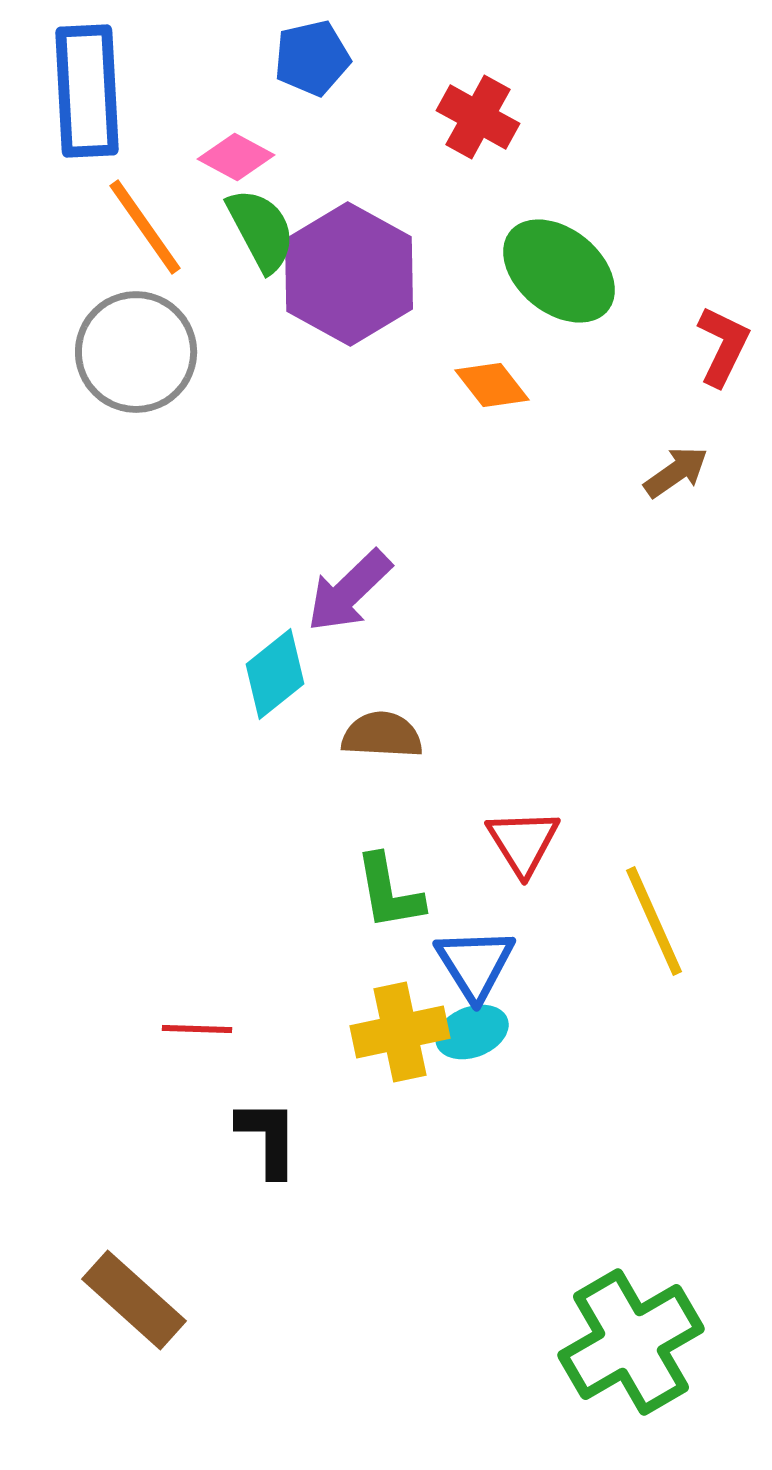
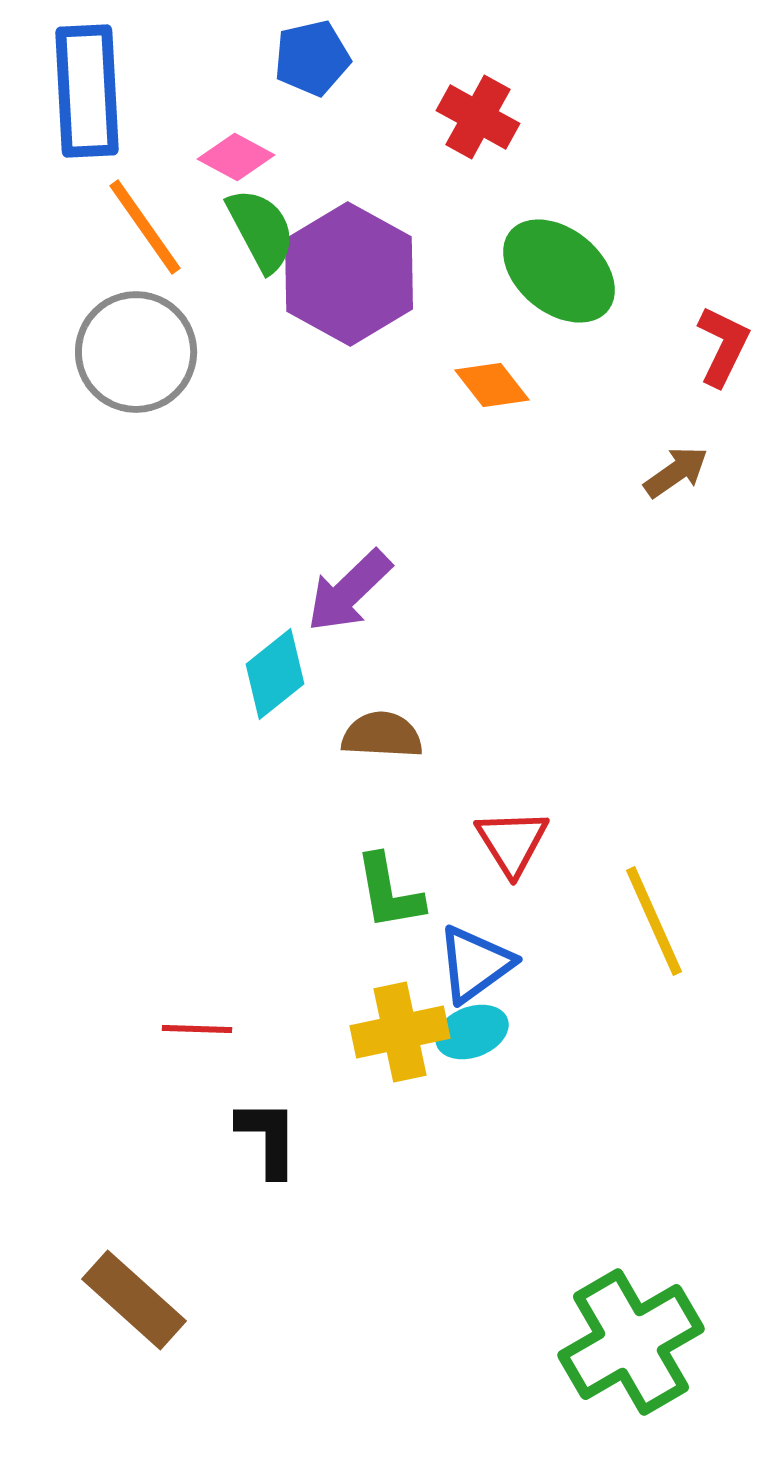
red triangle: moved 11 px left
blue triangle: rotated 26 degrees clockwise
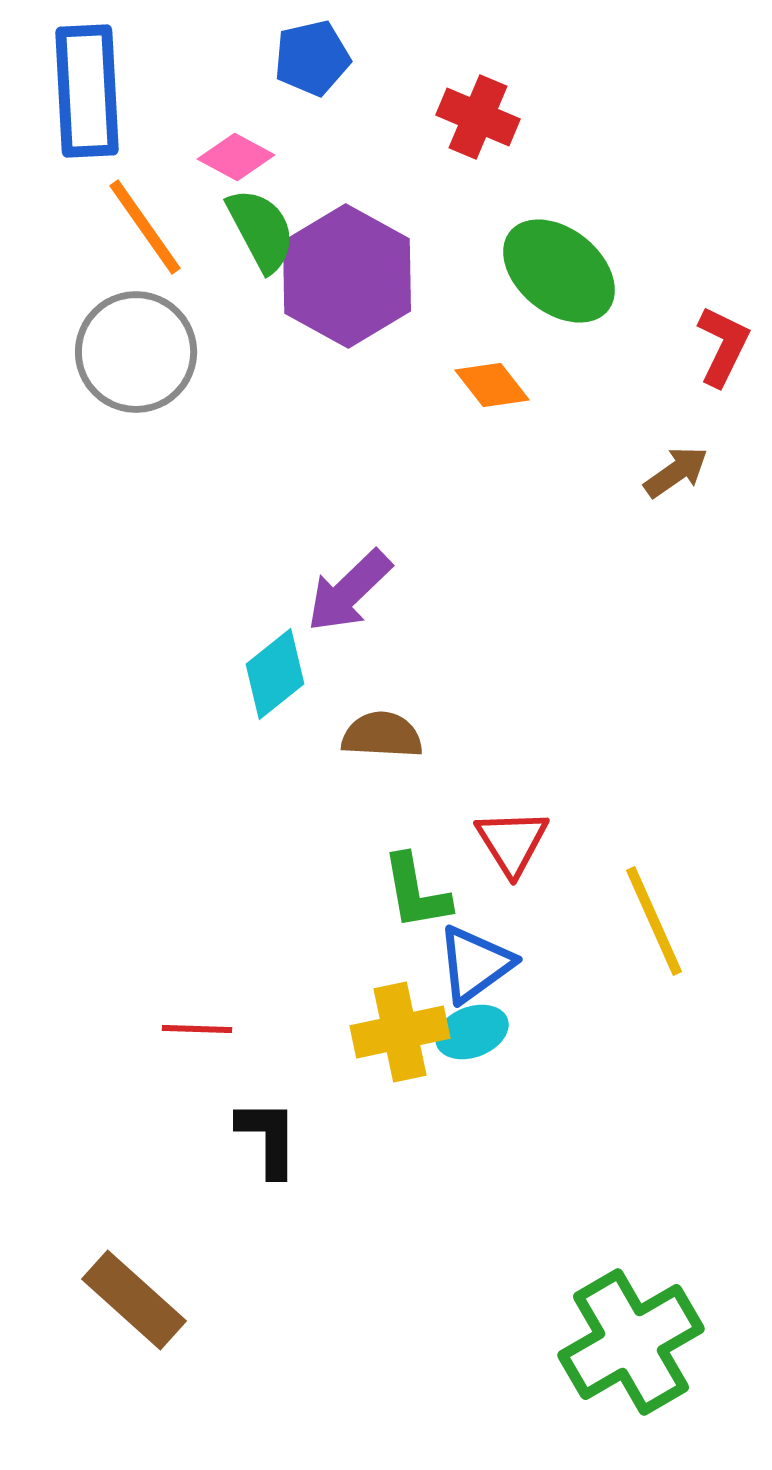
red cross: rotated 6 degrees counterclockwise
purple hexagon: moved 2 px left, 2 px down
green L-shape: moved 27 px right
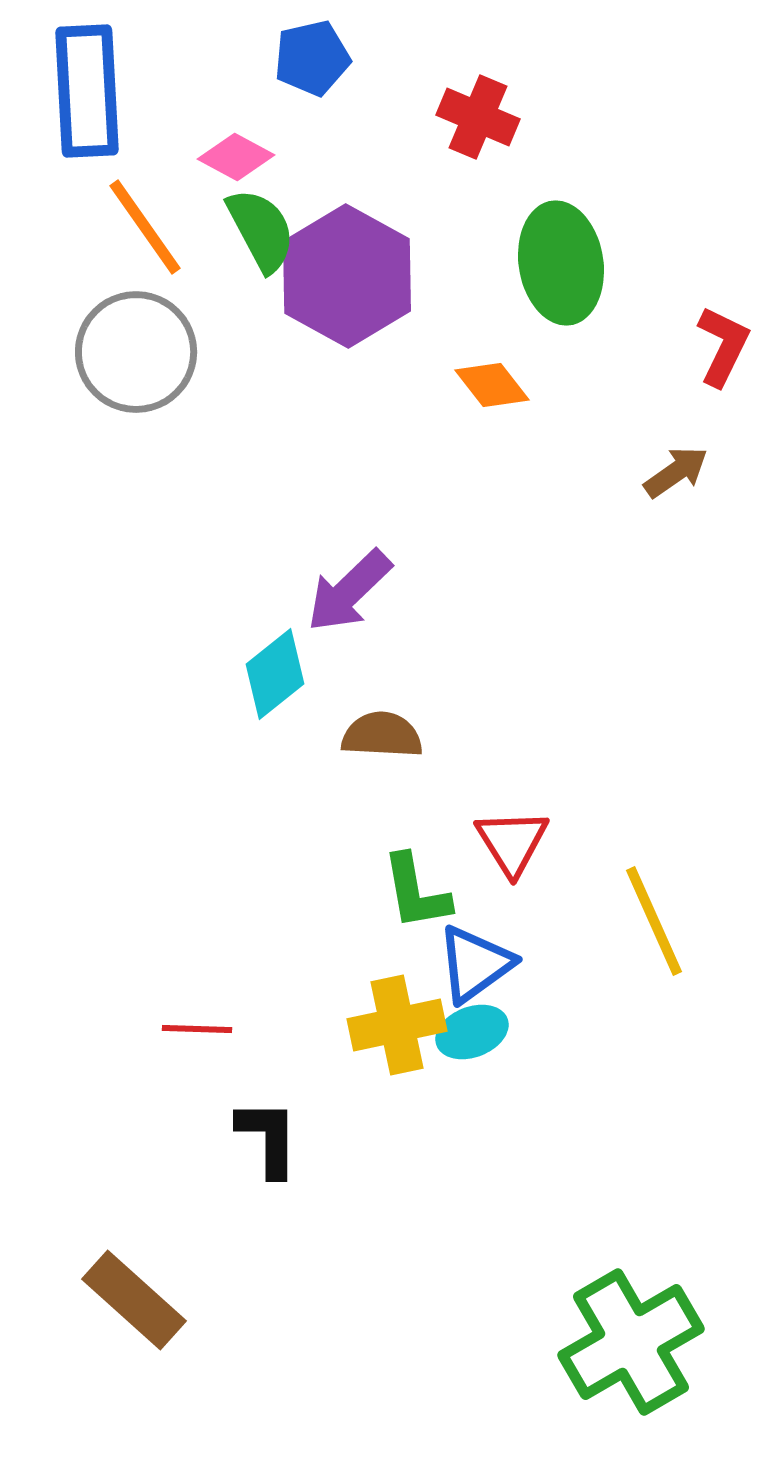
green ellipse: moved 2 px right, 8 px up; rotated 42 degrees clockwise
yellow cross: moved 3 px left, 7 px up
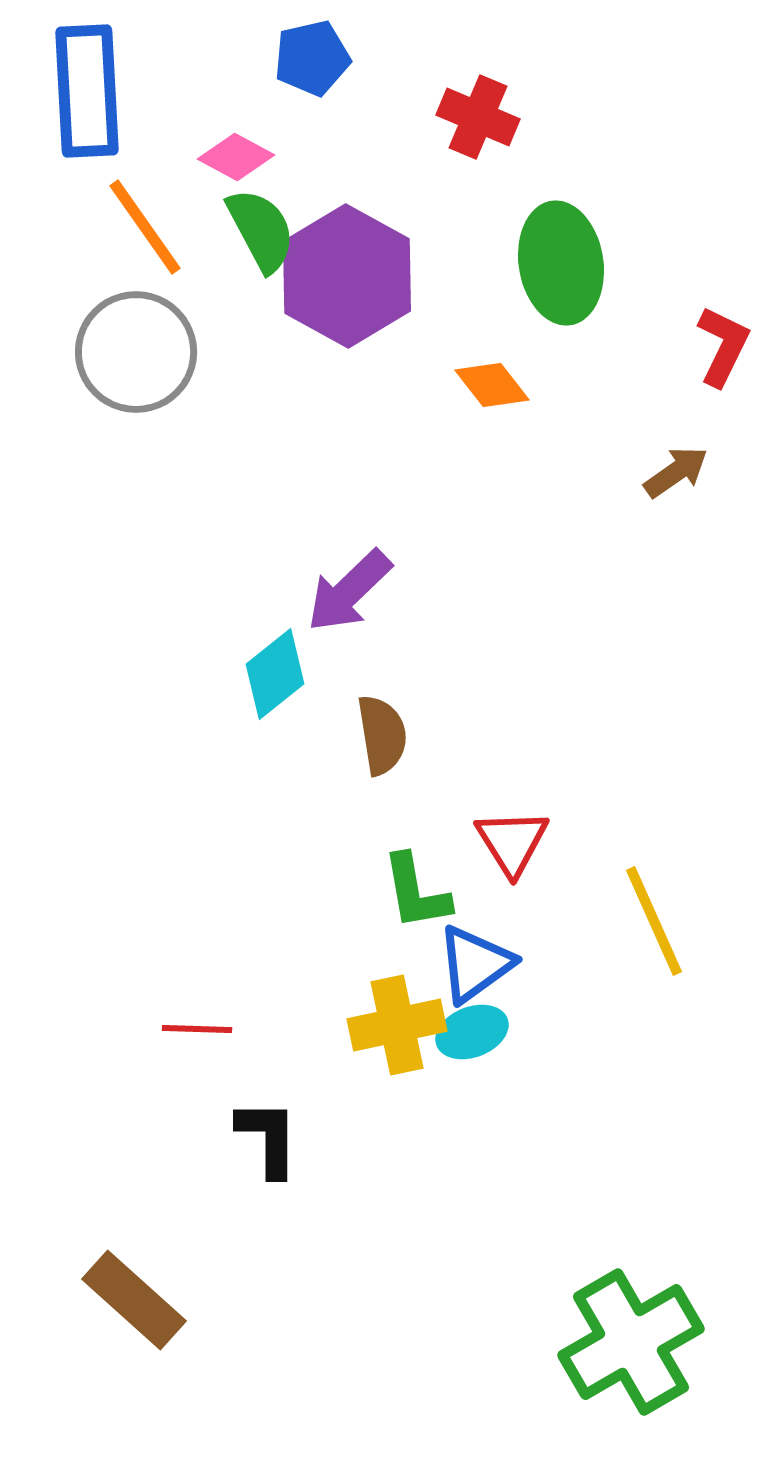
brown semicircle: rotated 78 degrees clockwise
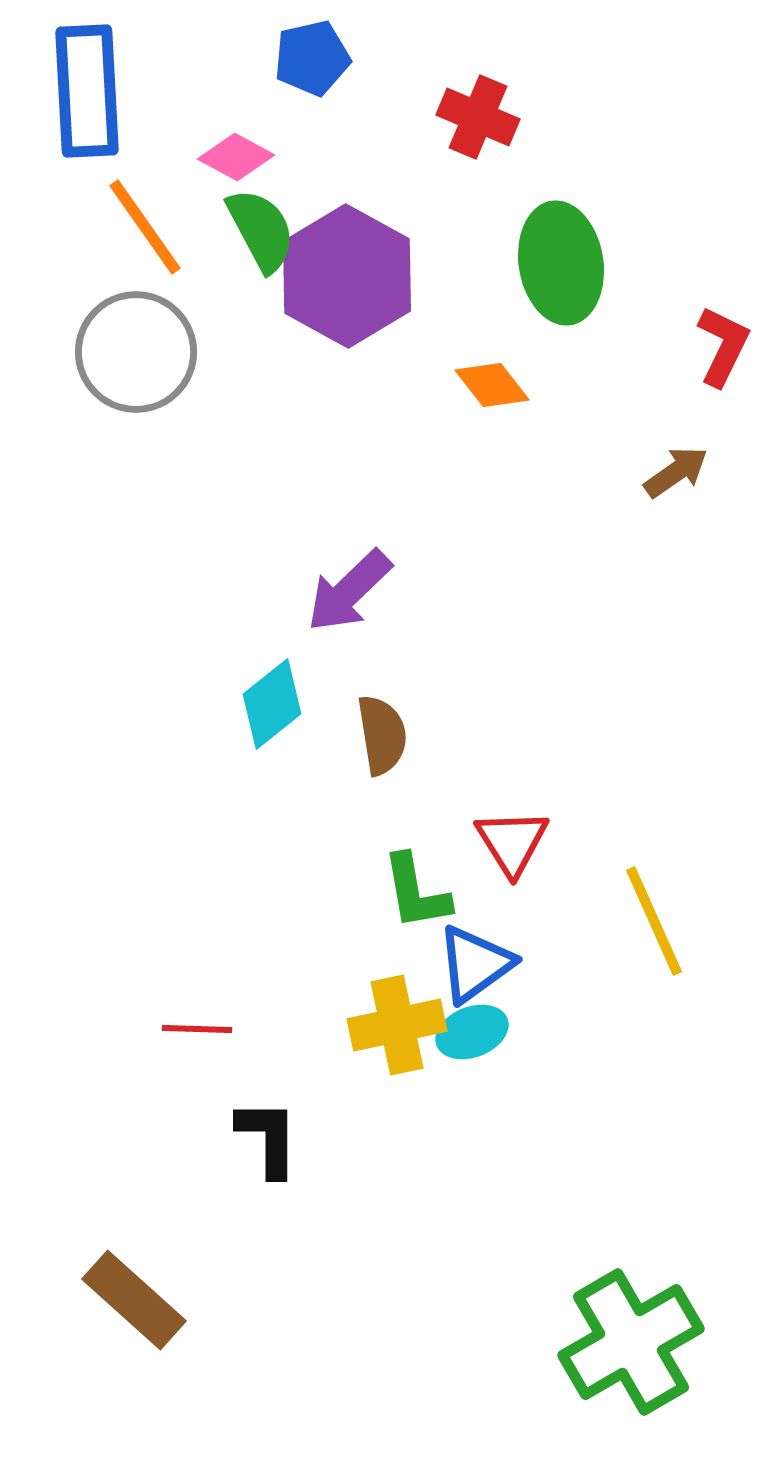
cyan diamond: moved 3 px left, 30 px down
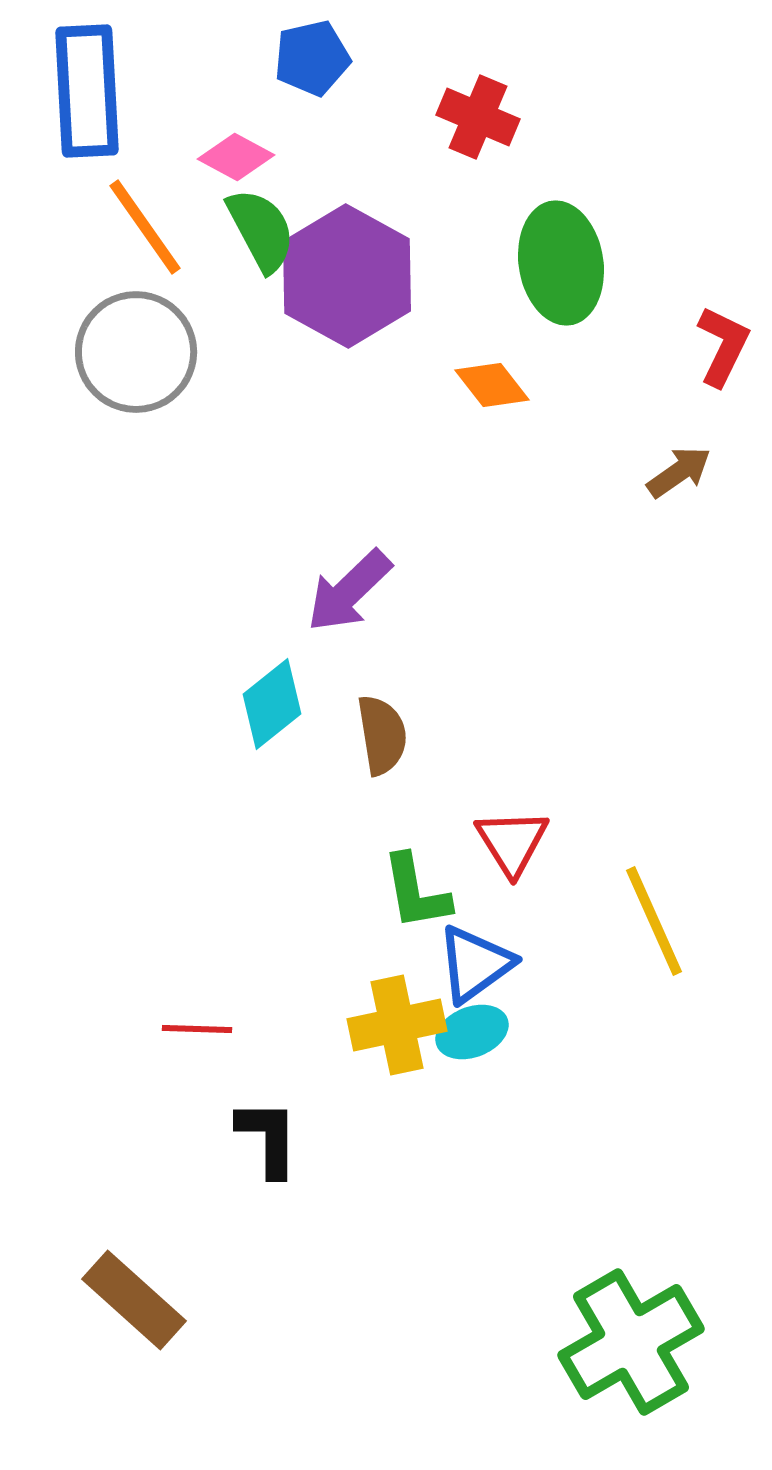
brown arrow: moved 3 px right
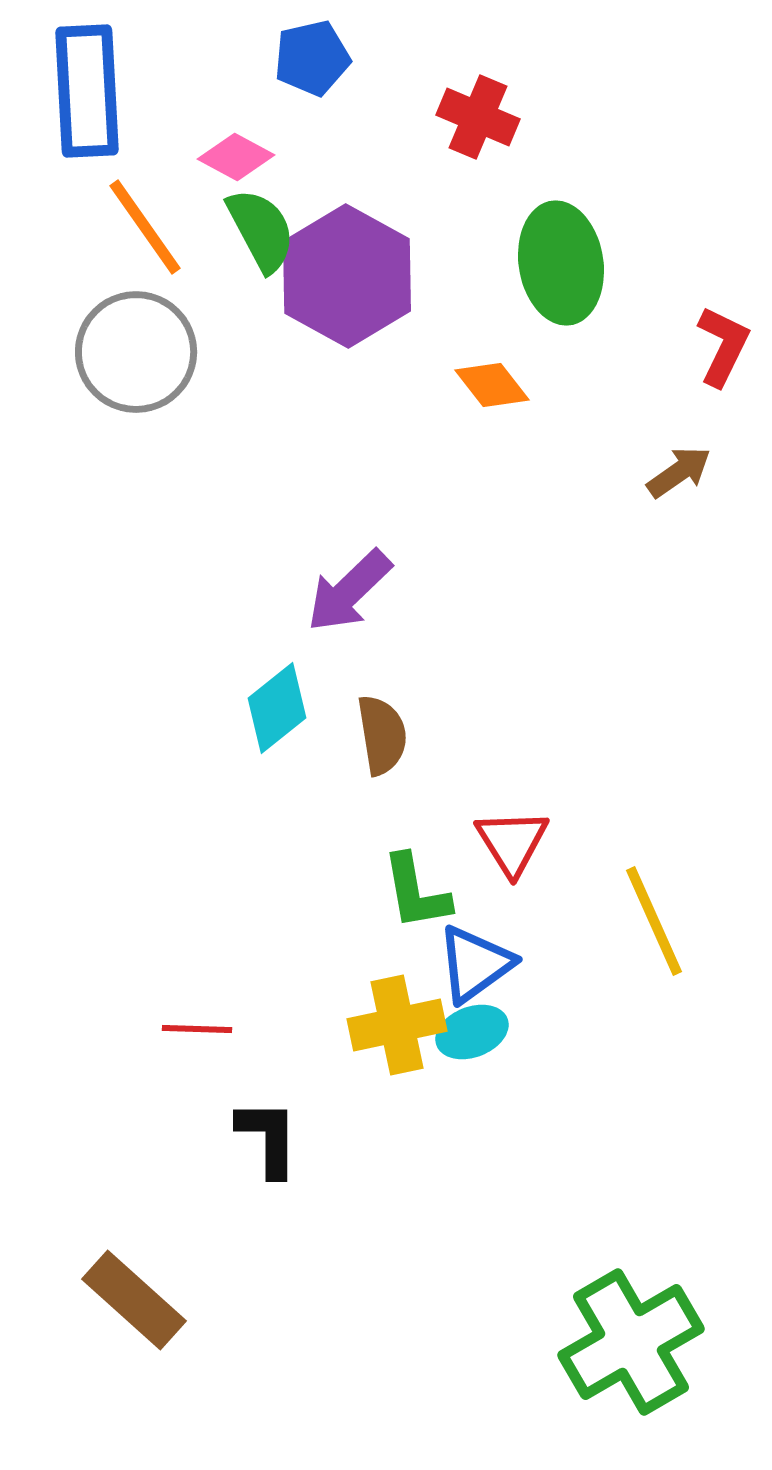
cyan diamond: moved 5 px right, 4 px down
